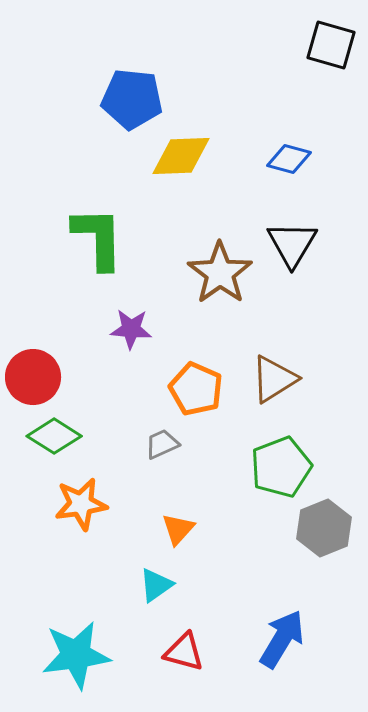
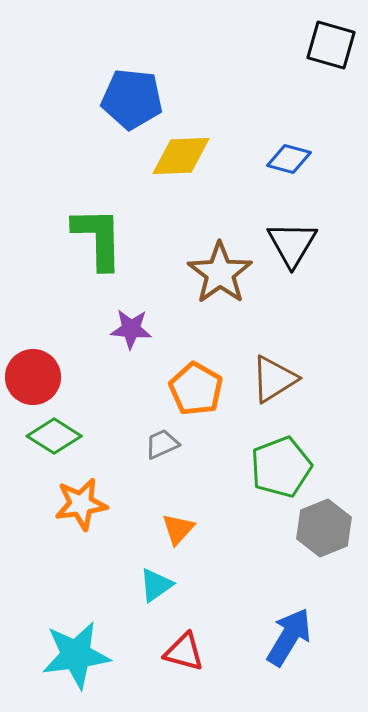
orange pentagon: rotated 6 degrees clockwise
blue arrow: moved 7 px right, 2 px up
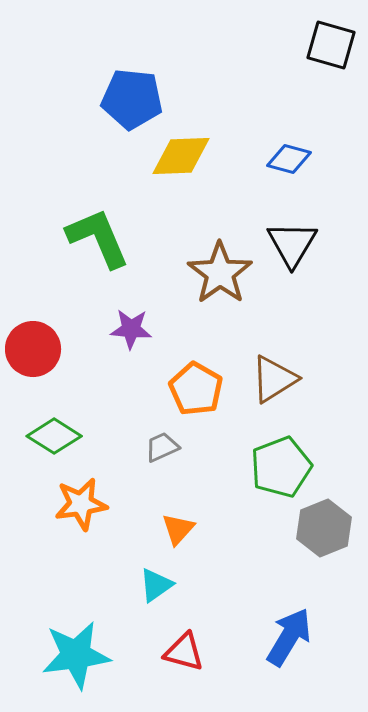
green L-shape: rotated 22 degrees counterclockwise
red circle: moved 28 px up
gray trapezoid: moved 3 px down
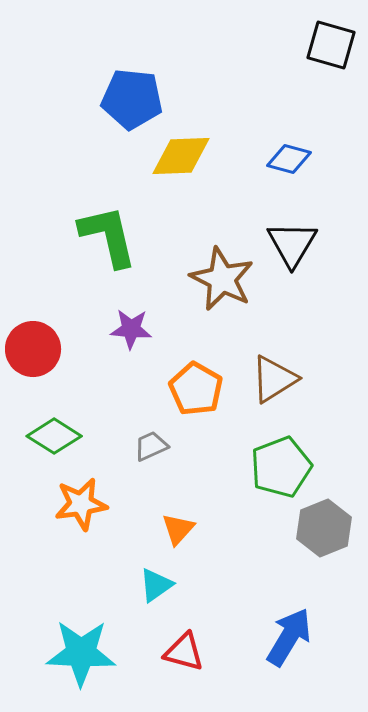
green L-shape: moved 10 px right, 2 px up; rotated 10 degrees clockwise
brown star: moved 2 px right, 6 px down; rotated 10 degrees counterclockwise
gray trapezoid: moved 11 px left, 1 px up
cyan star: moved 5 px right, 2 px up; rotated 10 degrees clockwise
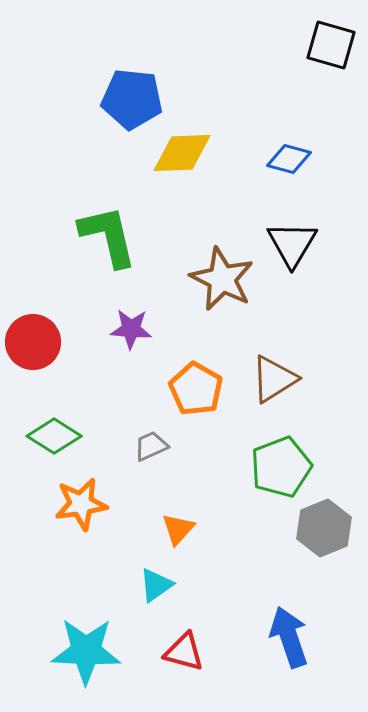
yellow diamond: moved 1 px right, 3 px up
red circle: moved 7 px up
blue arrow: rotated 50 degrees counterclockwise
cyan star: moved 5 px right, 2 px up
